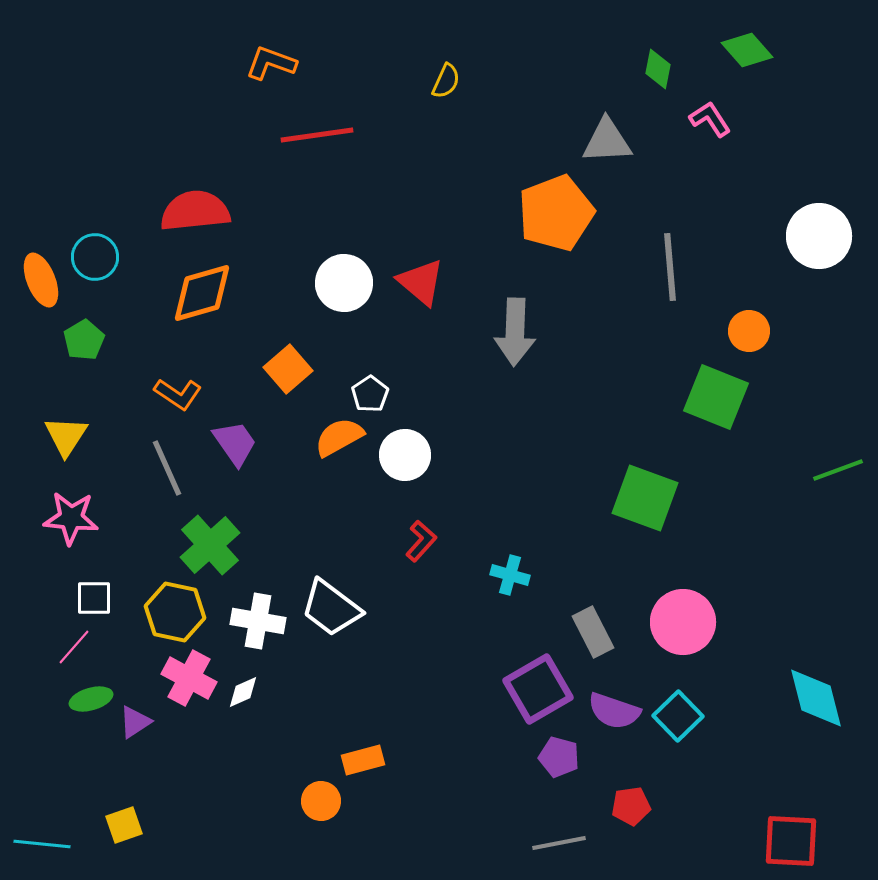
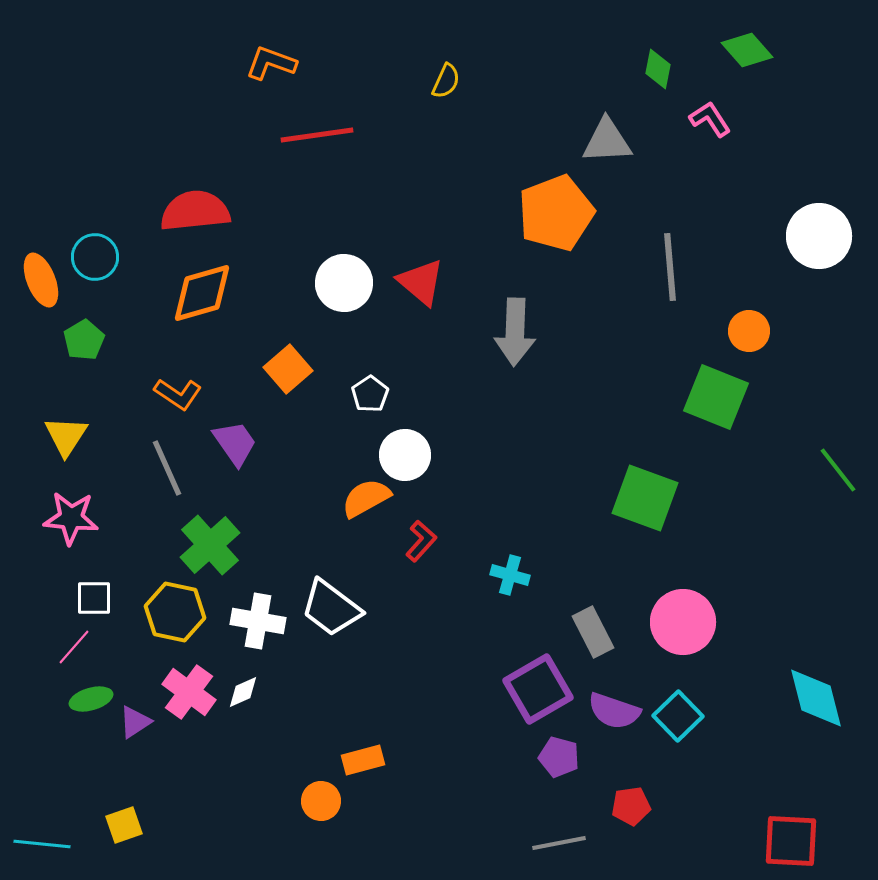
orange semicircle at (339, 437): moved 27 px right, 61 px down
green line at (838, 470): rotated 72 degrees clockwise
pink cross at (189, 678): moved 14 px down; rotated 8 degrees clockwise
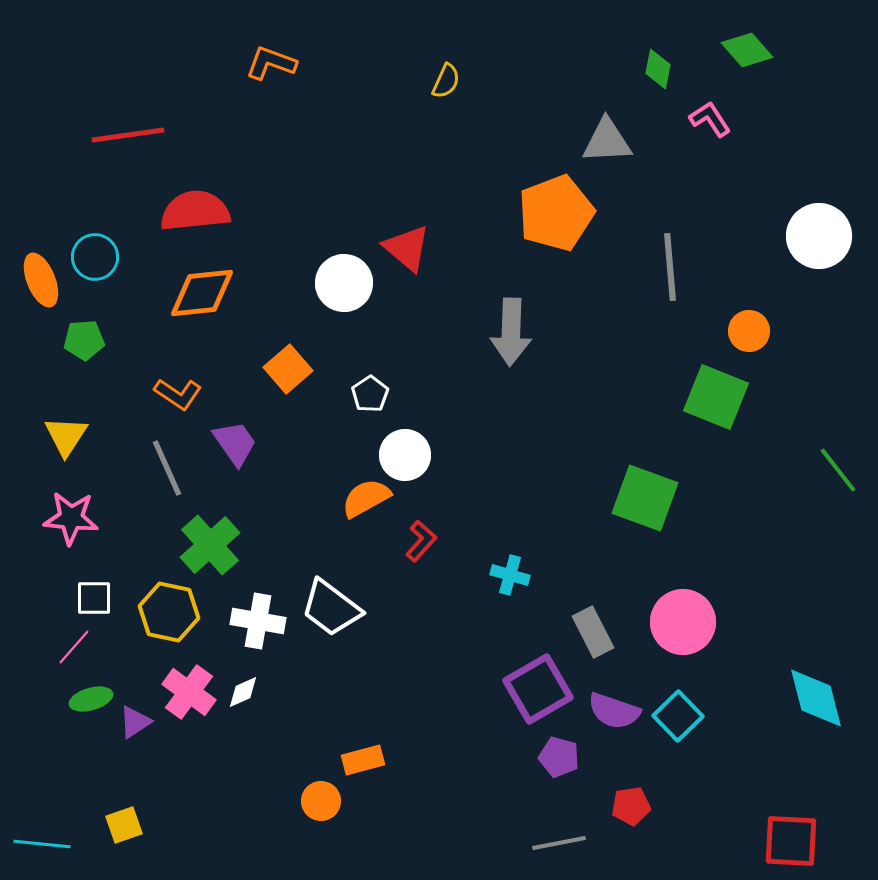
red line at (317, 135): moved 189 px left
red triangle at (421, 282): moved 14 px left, 34 px up
orange diamond at (202, 293): rotated 10 degrees clockwise
gray arrow at (515, 332): moved 4 px left
green pentagon at (84, 340): rotated 27 degrees clockwise
yellow hexagon at (175, 612): moved 6 px left
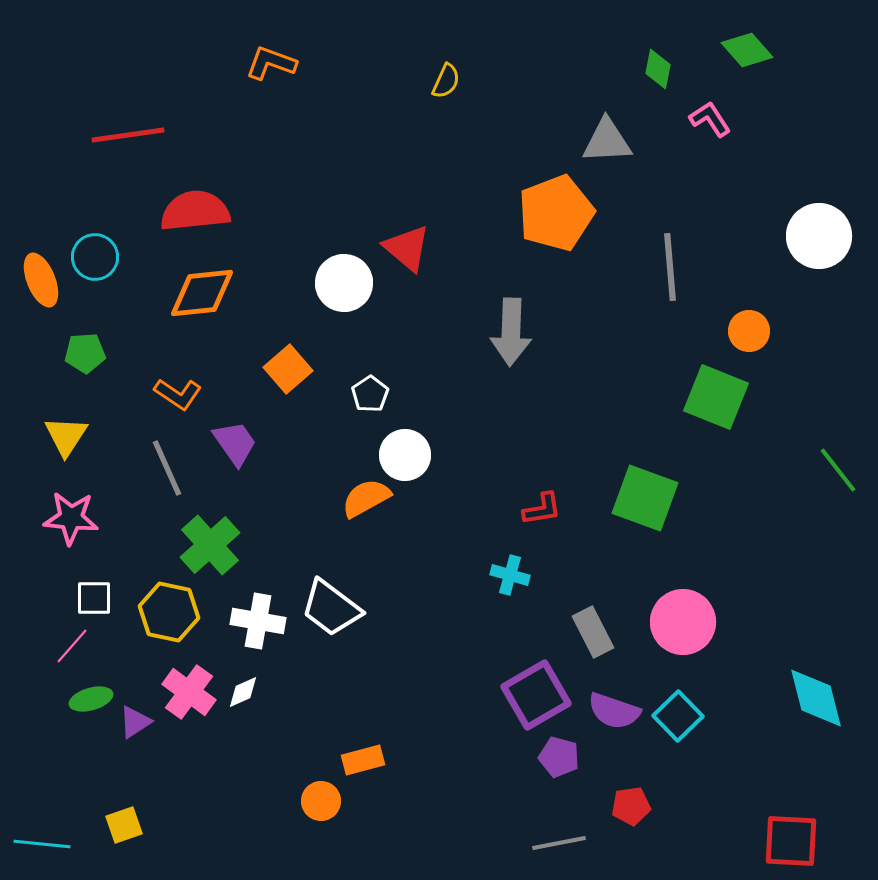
green pentagon at (84, 340): moved 1 px right, 13 px down
red L-shape at (421, 541): moved 121 px right, 32 px up; rotated 39 degrees clockwise
pink line at (74, 647): moved 2 px left, 1 px up
purple square at (538, 689): moved 2 px left, 6 px down
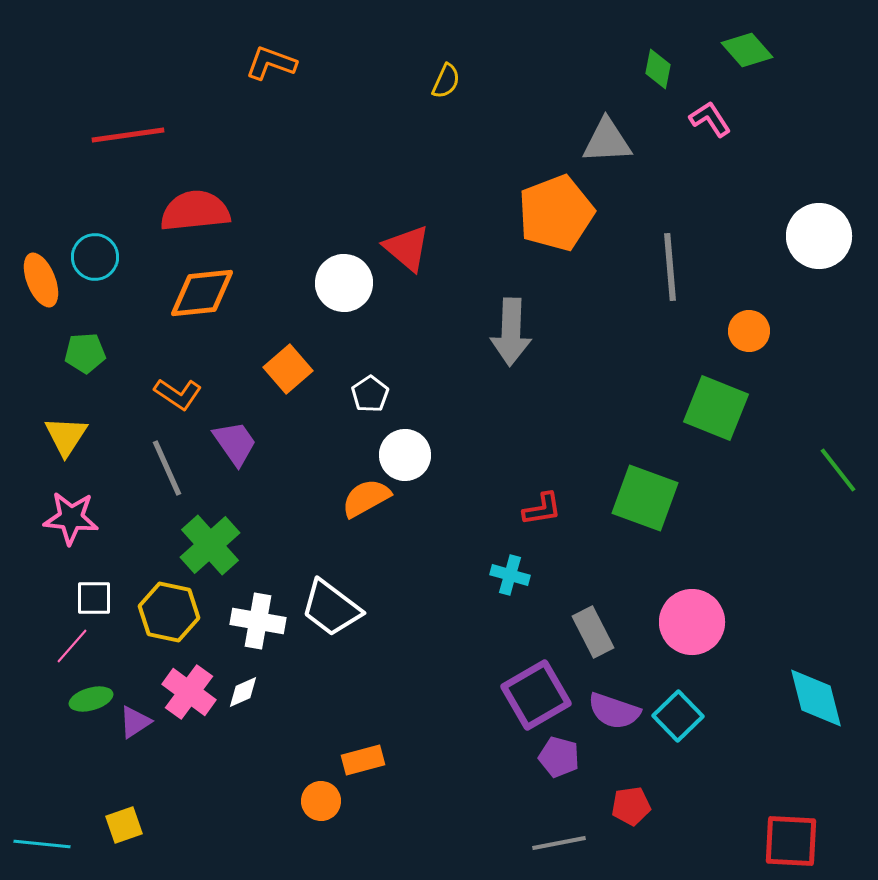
green square at (716, 397): moved 11 px down
pink circle at (683, 622): moved 9 px right
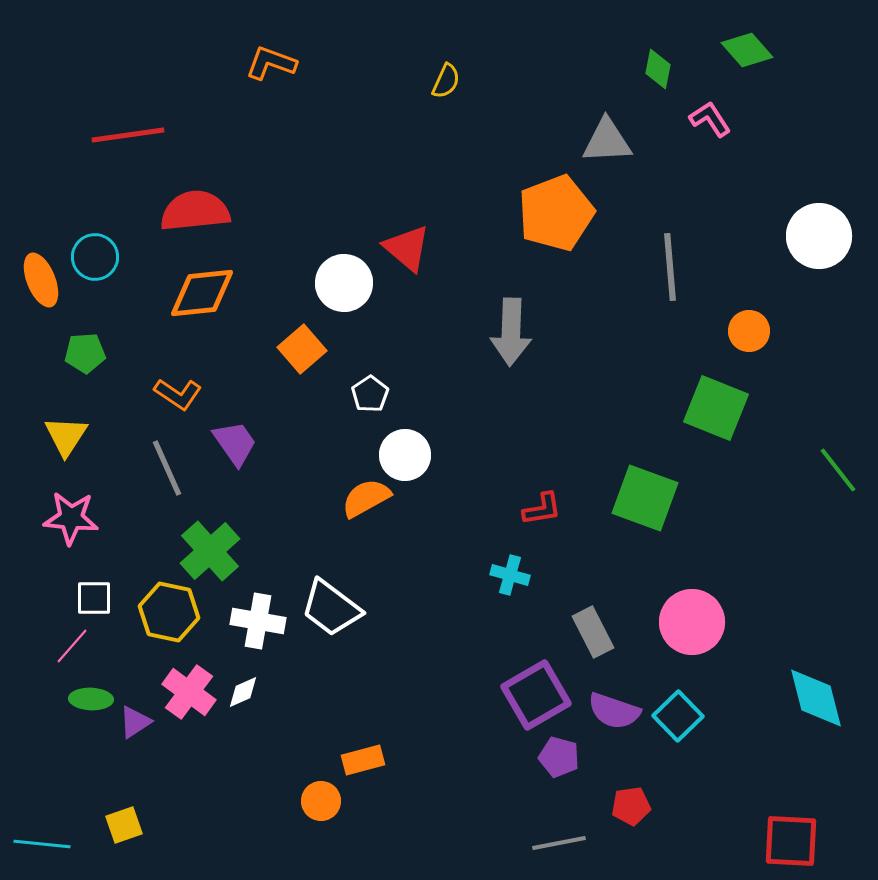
orange square at (288, 369): moved 14 px right, 20 px up
green cross at (210, 545): moved 6 px down
green ellipse at (91, 699): rotated 18 degrees clockwise
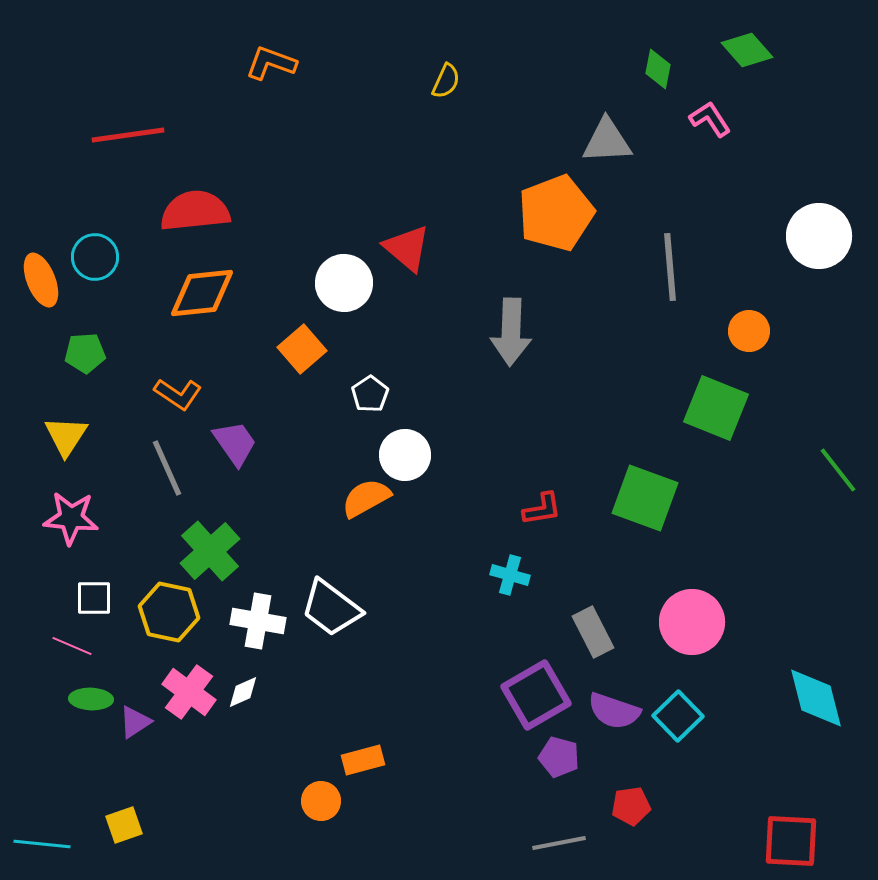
pink line at (72, 646): rotated 72 degrees clockwise
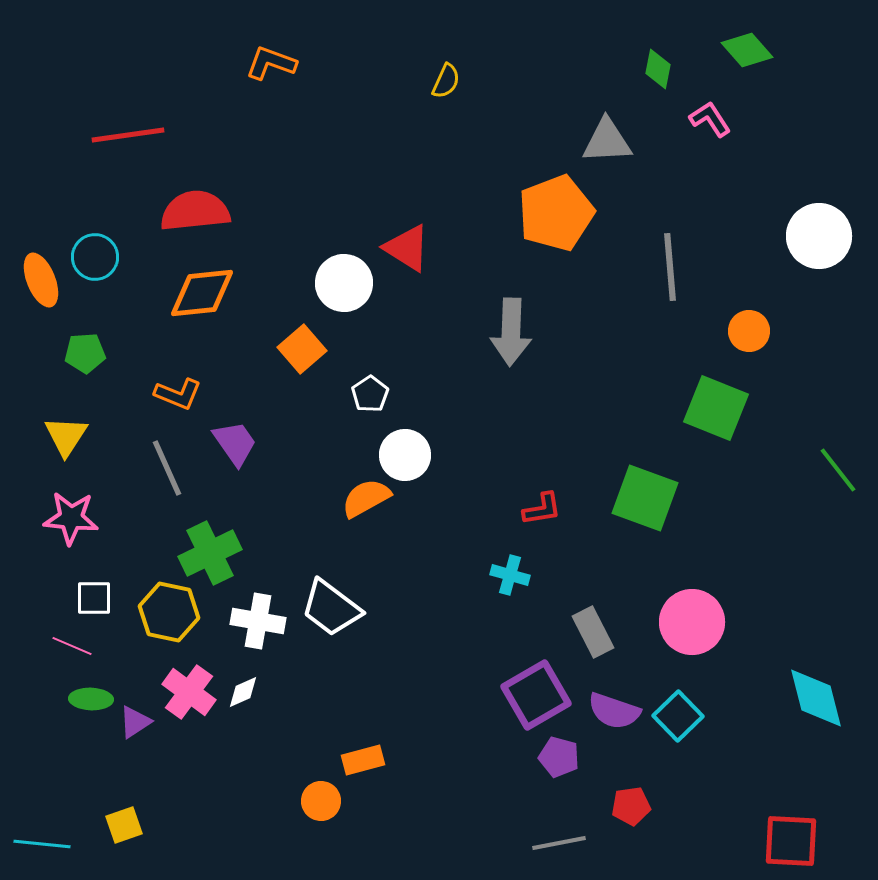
red triangle at (407, 248): rotated 8 degrees counterclockwise
orange L-shape at (178, 394): rotated 12 degrees counterclockwise
green cross at (210, 551): moved 2 px down; rotated 16 degrees clockwise
